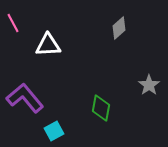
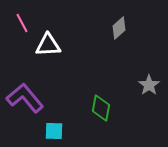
pink line: moved 9 px right
cyan square: rotated 30 degrees clockwise
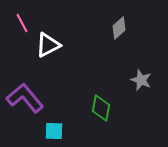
white triangle: rotated 24 degrees counterclockwise
gray star: moved 8 px left, 5 px up; rotated 15 degrees counterclockwise
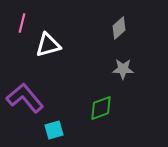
pink line: rotated 42 degrees clockwise
white triangle: rotated 12 degrees clockwise
gray star: moved 18 px left, 11 px up; rotated 20 degrees counterclockwise
green diamond: rotated 60 degrees clockwise
cyan square: moved 1 px up; rotated 18 degrees counterclockwise
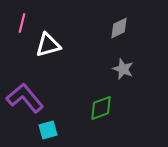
gray diamond: rotated 15 degrees clockwise
gray star: rotated 20 degrees clockwise
cyan square: moved 6 px left
